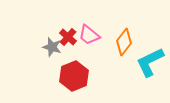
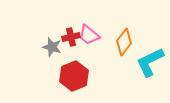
red cross: moved 3 px right; rotated 36 degrees clockwise
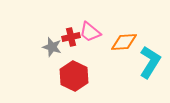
pink trapezoid: moved 1 px right, 3 px up
orange diamond: rotated 48 degrees clockwise
cyan L-shape: rotated 148 degrees clockwise
red hexagon: rotated 12 degrees counterclockwise
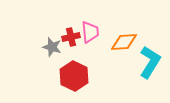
pink trapezoid: rotated 135 degrees counterclockwise
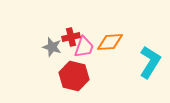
pink trapezoid: moved 6 px left, 15 px down; rotated 25 degrees clockwise
orange diamond: moved 14 px left
red hexagon: rotated 12 degrees counterclockwise
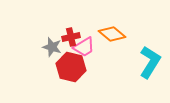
orange diamond: moved 2 px right, 8 px up; rotated 44 degrees clockwise
pink trapezoid: rotated 40 degrees clockwise
red hexagon: moved 3 px left, 9 px up
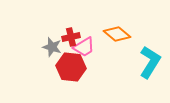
orange diamond: moved 5 px right
red hexagon: rotated 8 degrees counterclockwise
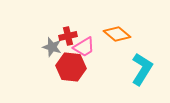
red cross: moved 3 px left, 1 px up
cyan L-shape: moved 8 px left, 7 px down
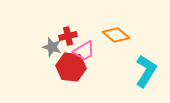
orange diamond: moved 1 px left, 1 px down
pink trapezoid: moved 4 px down
cyan L-shape: moved 4 px right, 2 px down
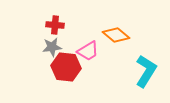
red cross: moved 13 px left, 11 px up; rotated 18 degrees clockwise
gray star: rotated 24 degrees counterclockwise
pink trapezoid: moved 4 px right
red hexagon: moved 5 px left
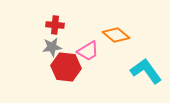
cyan L-shape: rotated 68 degrees counterclockwise
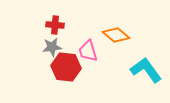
pink trapezoid: rotated 105 degrees clockwise
cyan L-shape: moved 1 px up
